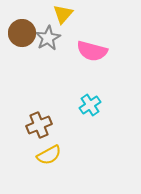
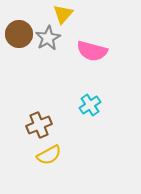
brown circle: moved 3 px left, 1 px down
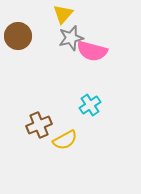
brown circle: moved 1 px left, 2 px down
gray star: moved 23 px right; rotated 15 degrees clockwise
yellow semicircle: moved 16 px right, 15 px up
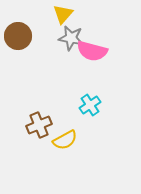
gray star: rotated 25 degrees clockwise
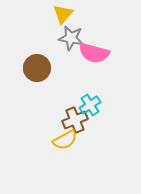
brown circle: moved 19 px right, 32 px down
pink semicircle: moved 2 px right, 2 px down
brown cross: moved 36 px right, 5 px up
